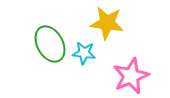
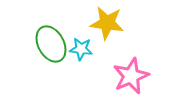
green ellipse: moved 1 px right
cyan star: moved 3 px left, 4 px up
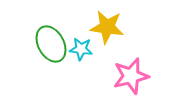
yellow star: moved 4 px down
pink star: rotated 9 degrees clockwise
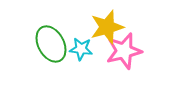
yellow star: rotated 24 degrees counterclockwise
pink star: moved 7 px left, 25 px up
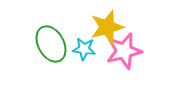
cyan star: moved 3 px right
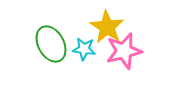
yellow star: rotated 24 degrees counterclockwise
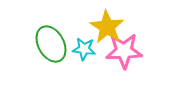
pink star: rotated 12 degrees clockwise
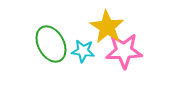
cyan star: moved 1 px left, 2 px down
